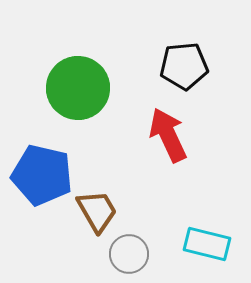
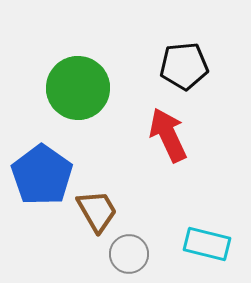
blue pentagon: rotated 22 degrees clockwise
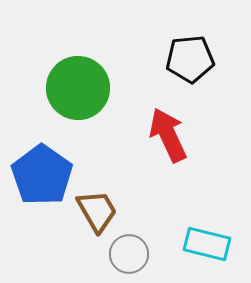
black pentagon: moved 6 px right, 7 px up
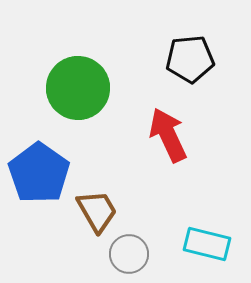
blue pentagon: moved 3 px left, 2 px up
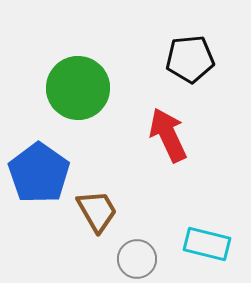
gray circle: moved 8 px right, 5 px down
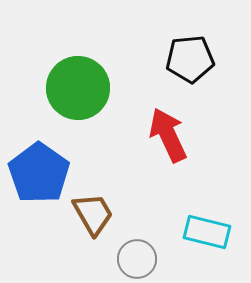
brown trapezoid: moved 4 px left, 3 px down
cyan rectangle: moved 12 px up
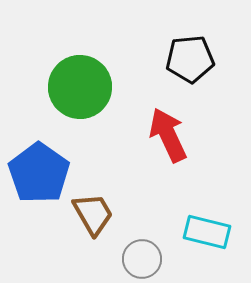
green circle: moved 2 px right, 1 px up
gray circle: moved 5 px right
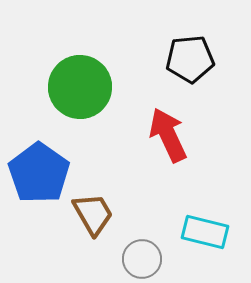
cyan rectangle: moved 2 px left
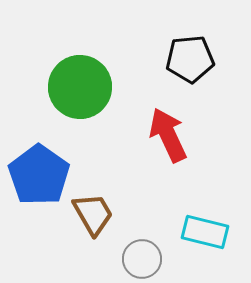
blue pentagon: moved 2 px down
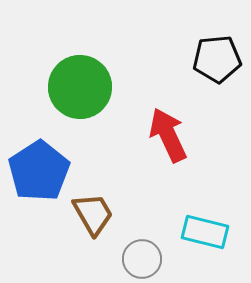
black pentagon: moved 27 px right
blue pentagon: moved 4 px up; rotated 4 degrees clockwise
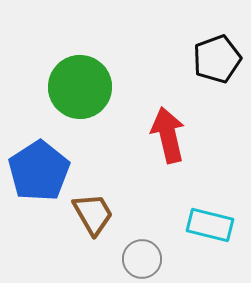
black pentagon: rotated 15 degrees counterclockwise
red arrow: rotated 12 degrees clockwise
cyan rectangle: moved 5 px right, 7 px up
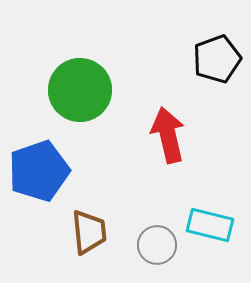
green circle: moved 3 px down
blue pentagon: rotated 14 degrees clockwise
brown trapezoid: moved 4 px left, 18 px down; rotated 24 degrees clockwise
gray circle: moved 15 px right, 14 px up
